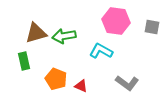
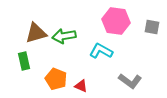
gray L-shape: moved 3 px right, 2 px up
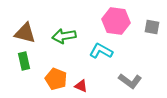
brown triangle: moved 11 px left; rotated 30 degrees clockwise
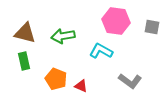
green arrow: moved 1 px left
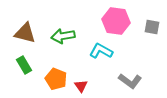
green rectangle: moved 4 px down; rotated 18 degrees counterclockwise
red triangle: rotated 32 degrees clockwise
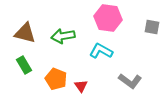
pink hexagon: moved 8 px left, 3 px up
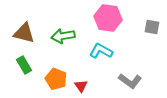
brown triangle: moved 1 px left
